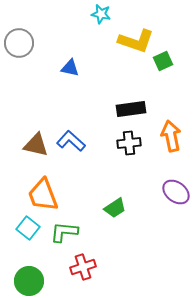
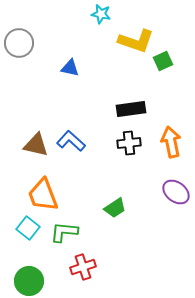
orange arrow: moved 6 px down
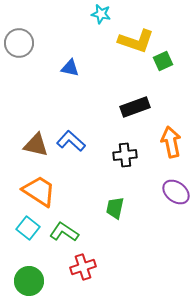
black rectangle: moved 4 px right, 2 px up; rotated 12 degrees counterclockwise
black cross: moved 4 px left, 12 px down
orange trapezoid: moved 4 px left, 4 px up; rotated 144 degrees clockwise
green trapezoid: rotated 135 degrees clockwise
green L-shape: rotated 28 degrees clockwise
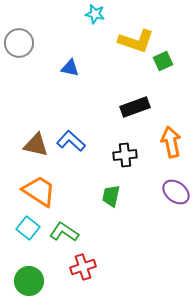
cyan star: moved 6 px left
green trapezoid: moved 4 px left, 12 px up
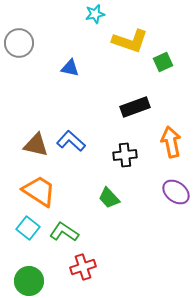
cyan star: rotated 24 degrees counterclockwise
yellow L-shape: moved 6 px left
green square: moved 1 px down
green trapezoid: moved 2 px left, 2 px down; rotated 55 degrees counterclockwise
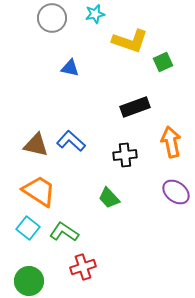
gray circle: moved 33 px right, 25 px up
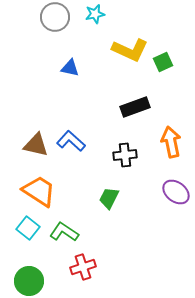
gray circle: moved 3 px right, 1 px up
yellow L-shape: moved 9 px down; rotated 6 degrees clockwise
green trapezoid: rotated 70 degrees clockwise
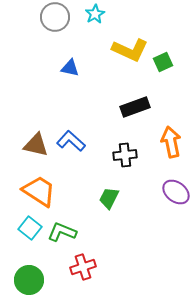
cyan star: rotated 18 degrees counterclockwise
cyan square: moved 2 px right
green L-shape: moved 2 px left; rotated 12 degrees counterclockwise
green circle: moved 1 px up
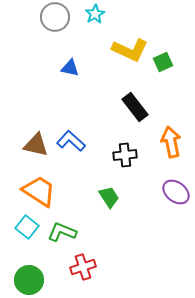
black rectangle: rotated 72 degrees clockwise
green trapezoid: moved 1 px up; rotated 120 degrees clockwise
cyan square: moved 3 px left, 1 px up
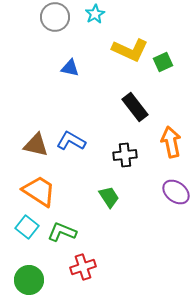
blue L-shape: rotated 12 degrees counterclockwise
